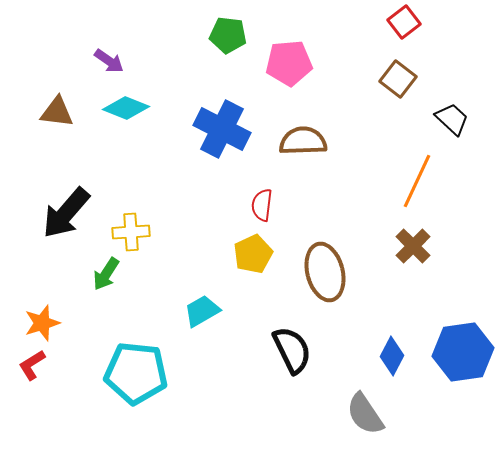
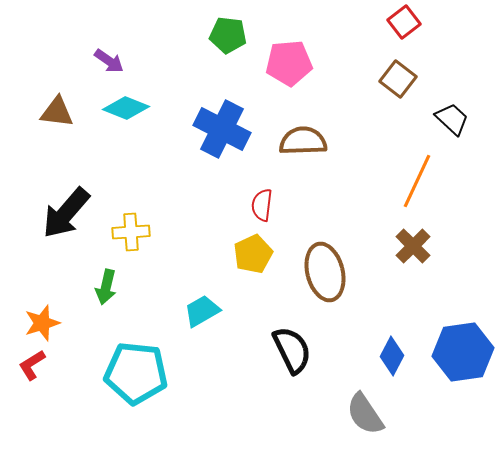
green arrow: moved 13 px down; rotated 20 degrees counterclockwise
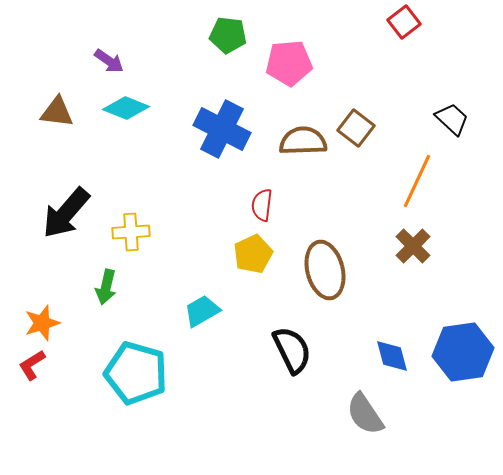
brown square: moved 42 px left, 49 px down
brown ellipse: moved 2 px up
blue diamond: rotated 42 degrees counterclockwise
cyan pentagon: rotated 10 degrees clockwise
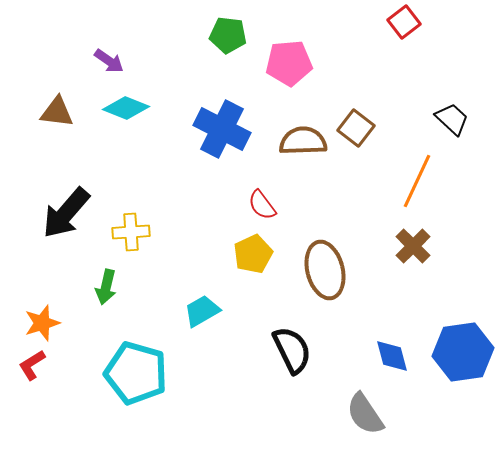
red semicircle: rotated 44 degrees counterclockwise
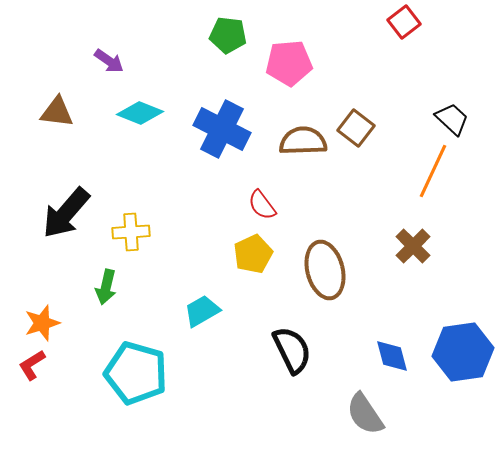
cyan diamond: moved 14 px right, 5 px down
orange line: moved 16 px right, 10 px up
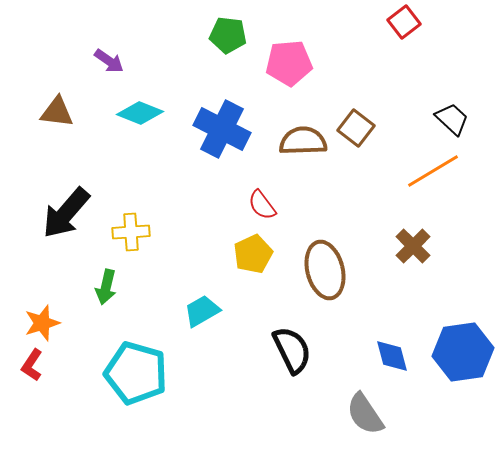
orange line: rotated 34 degrees clockwise
red L-shape: rotated 24 degrees counterclockwise
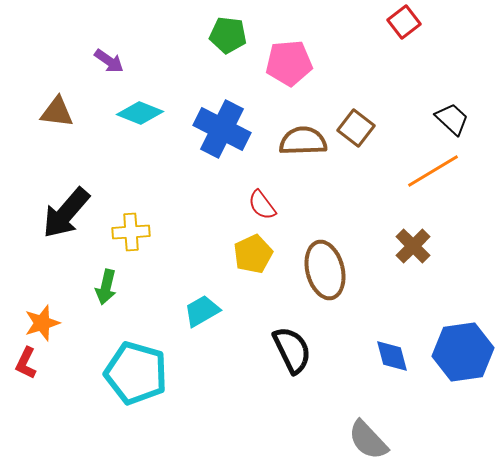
red L-shape: moved 6 px left, 2 px up; rotated 8 degrees counterclockwise
gray semicircle: moved 3 px right, 26 px down; rotated 9 degrees counterclockwise
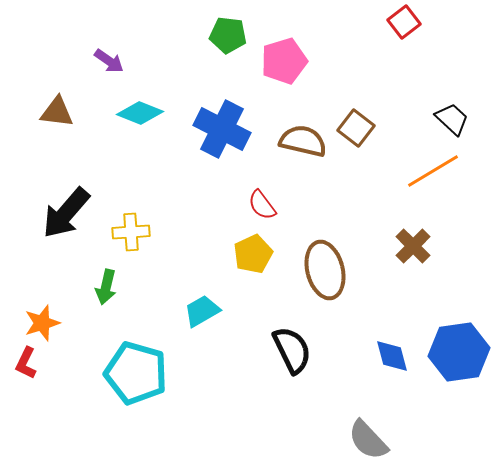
pink pentagon: moved 5 px left, 2 px up; rotated 12 degrees counterclockwise
brown semicircle: rotated 15 degrees clockwise
blue hexagon: moved 4 px left
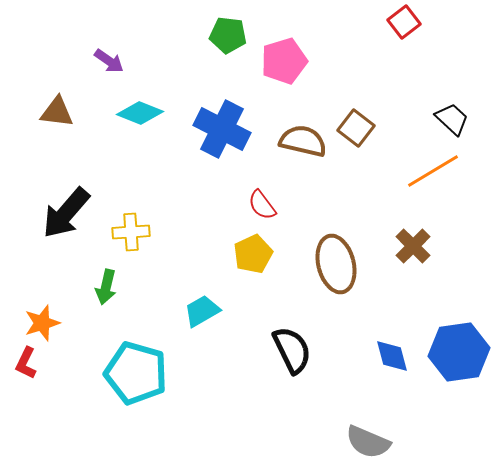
brown ellipse: moved 11 px right, 6 px up
gray semicircle: moved 2 px down; rotated 24 degrees counterclockwise
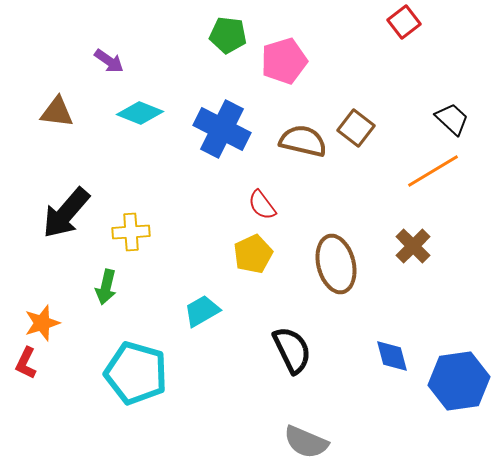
blue hexagon: moved 29 px down
gray semicircle: moved 62 px left
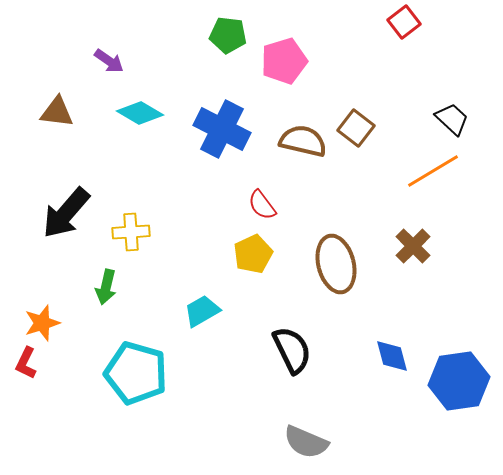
cyan diamond: rotated 9 degrees clockwise
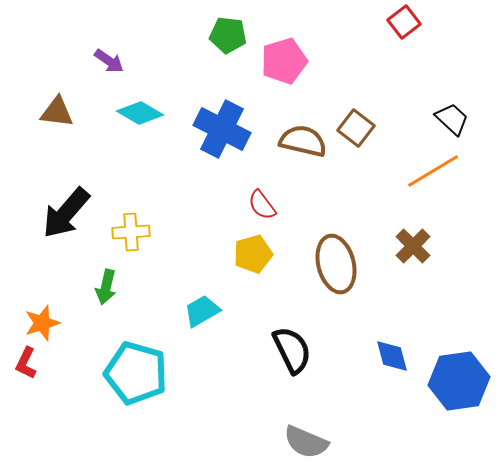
yellow pentagon: rotated 9 degrees clockwise
